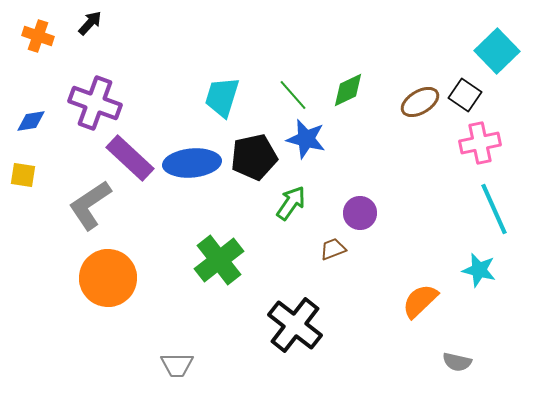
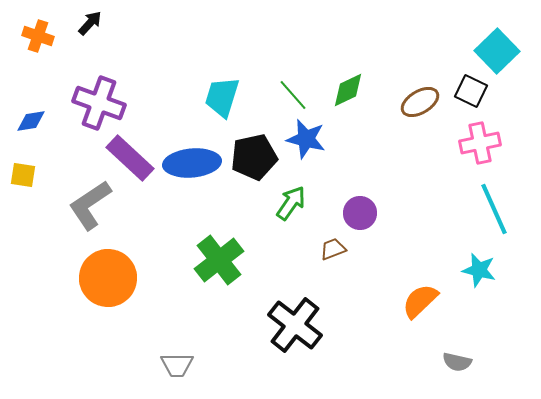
black square: moved 6 px right, 4 px up; rotated 8 degrees counterclockwise
purple cross: moved 4 px right
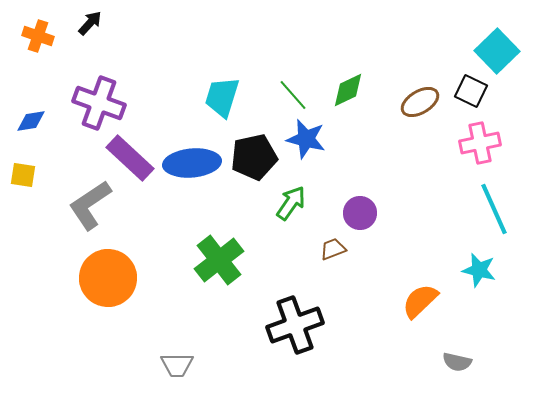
black cross: rotated 32 degrees clockwise
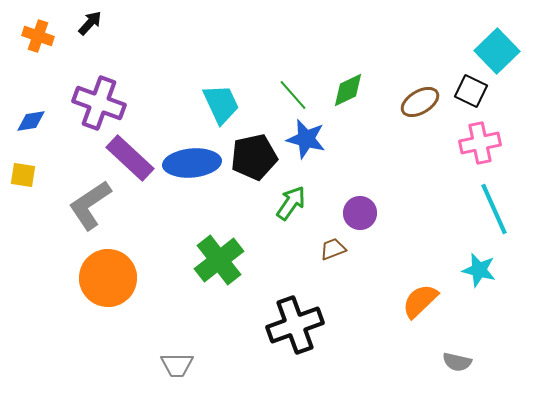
cyan trapezoid: moved 1 px left, 7 px down; rotated 138 degrees clockwise
